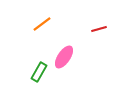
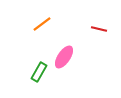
red line: rotated 28 degrees clockwise
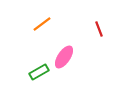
red line: rotated 56 degrees clockwise
green rectangle: rotated 30 degrees clockwise
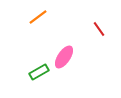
orange line: moved 4 px left, 7 px up
red line: rotated 14 degrees counterclockwise
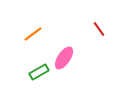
orange line: moved 5 px left, 17 px down
pink ellipse: moved 1 px down
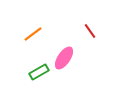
red line: moved 9 px left, 2 px down
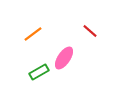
red line: rotated 14 degrees counterclockwise
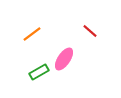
orange line: moved 1 px left
pink ellipse: moved 1 px down
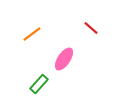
red line: moved 1 px right, 3 px up
green rectangle: moved 12 px down; rotated 18 degrees counterclockwise
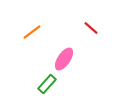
orange line: moved 2 px up
green rectangle: moved 8 px right
